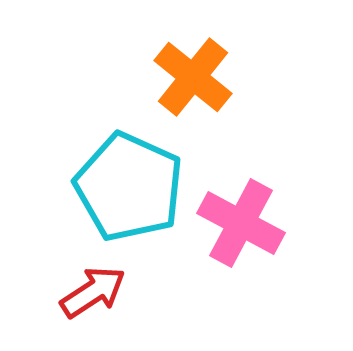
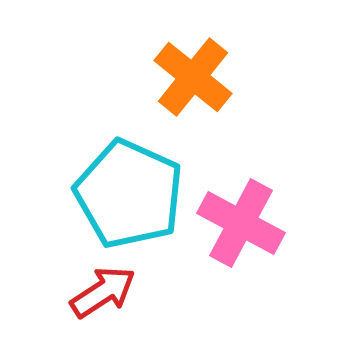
cyan pentagon: moved 7 px down
red arrow: moved 10 px right
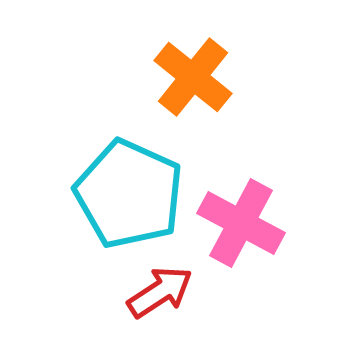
red arrow: moved 57 px right
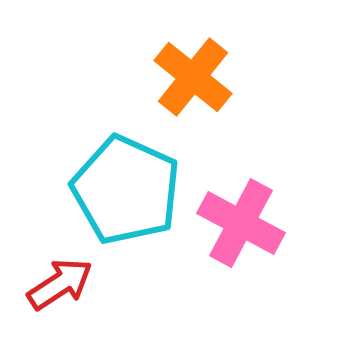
cyan pentagon: moved 3 px left, 4 px up
red arrow: moved 100 px left, 8 px up
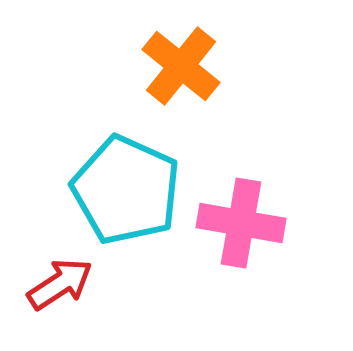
orange cross: moved 12 px left, 11 px up
pink cross: rotated 18 degrees counterclockwise
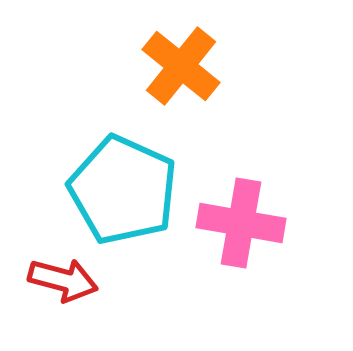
cyan pentagon: moved 3 px left
red arrow: moved 3 px right, 4 px up; rotated 48 degrees clockwise
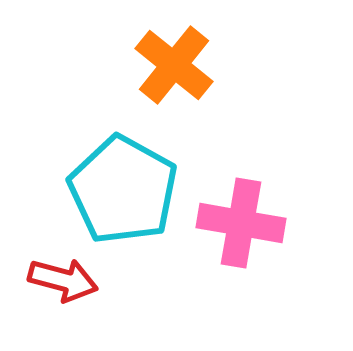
orange cross: moved 7 px left, 1 px up
cyan pentagon: rotated 5 degrees clockwise
